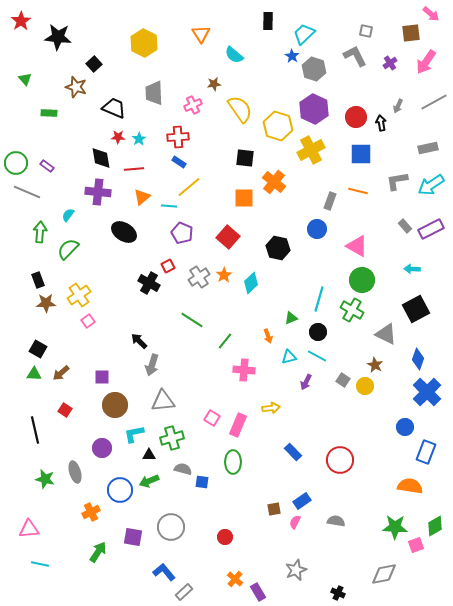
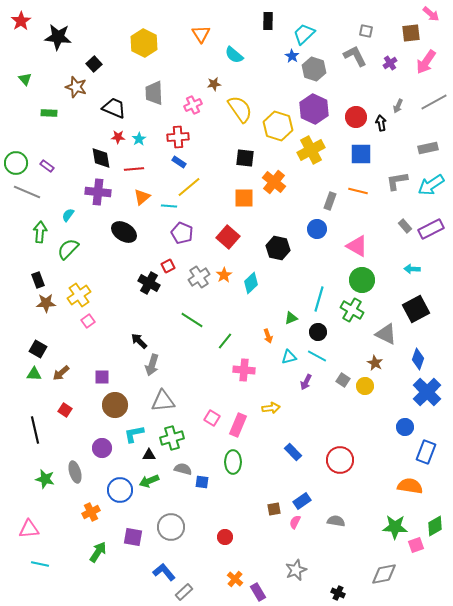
brown star at (375, 365): moved 2 px up
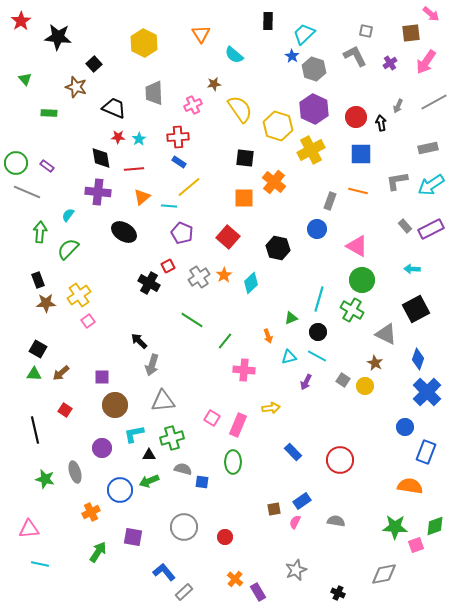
green diamond at (435, 526): rotated 10 degrees clockwise
gray circle at (171, 527): moved 13 px right
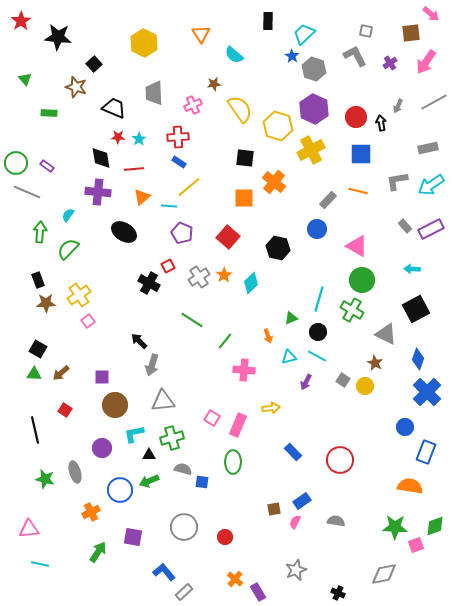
gray rectangle at (330, 201): moved 2 px left, 1 px up; rotated 24 degrees clockwise
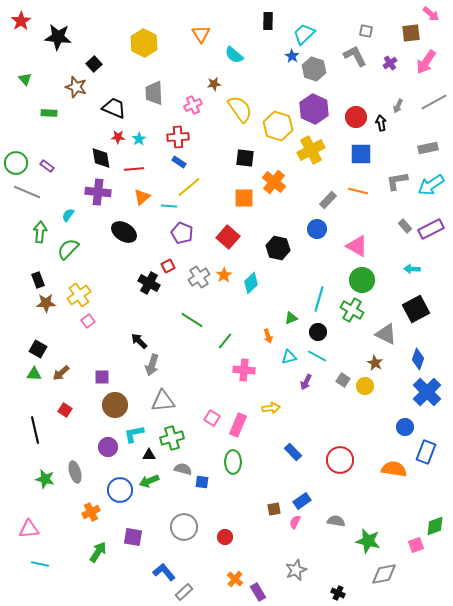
purple circle at (102, 448): moved 6 px right, 1 px up
orange semicircle at (410, 486): moved 16 px left, 17 px up
green star at (395, 527): moved 27 px left, 14 px down; rotated 10 degrees clockwise
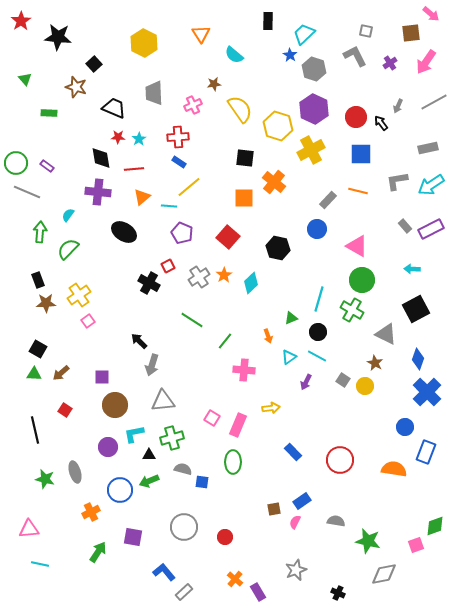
blue star at (292, 56): moved 2 px left, 1 px up
black arrow at (381, 123): rotated 28 degrees counterclockwise
cyan triangle at (289, 357): rotated 21 degrees counterclockwise
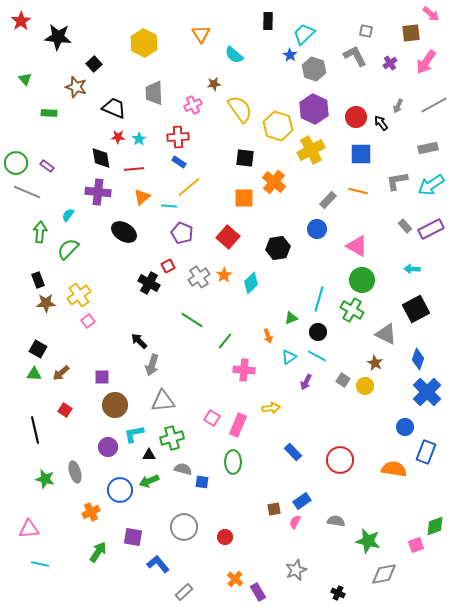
gray line at (434, 102): moved 3 px down
black hexagon at (278, 248): rotated 20 degrees counterclockwise
blue L-shape at (164, 572): moved 6 px left, 8 px up
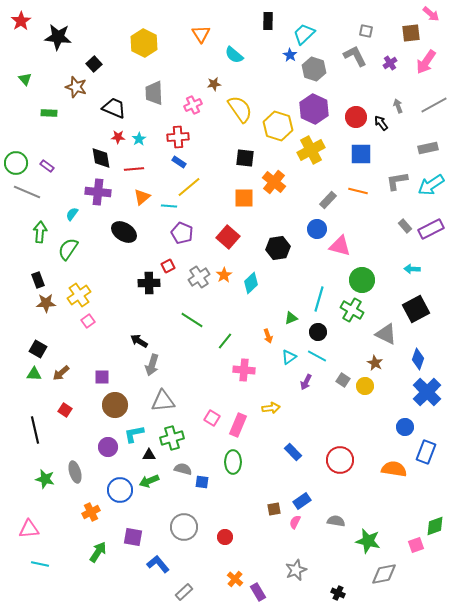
gray arrow at (398, 106): rotated 136 degrees clockwise
cyan semicircle at (68, 215): moved 4 px right, 1 px up
pink triangle at (357, 246): moved 17 px left; rotated 15 degrees counterclockwise
green semicircle at (68, 249): rotated 10 degrees counterclockwise
black cross at (149, 283): rotated 30 degrees counterclockwise
black arrow at (139, 341): rotated 12 degrees counterclockwise
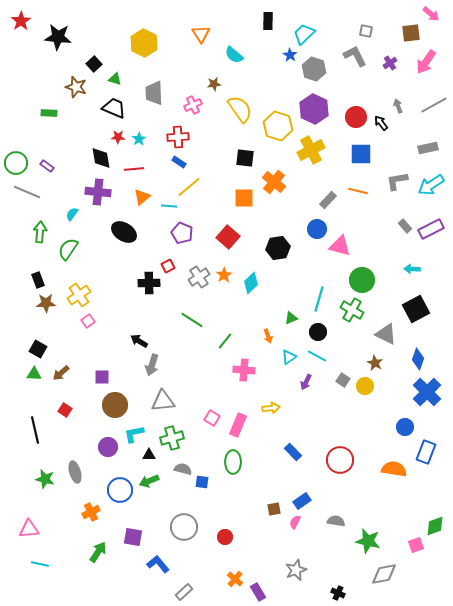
green triangle at (25, 79): moved 90 px right; rotated 32 degrees counterclockwise
